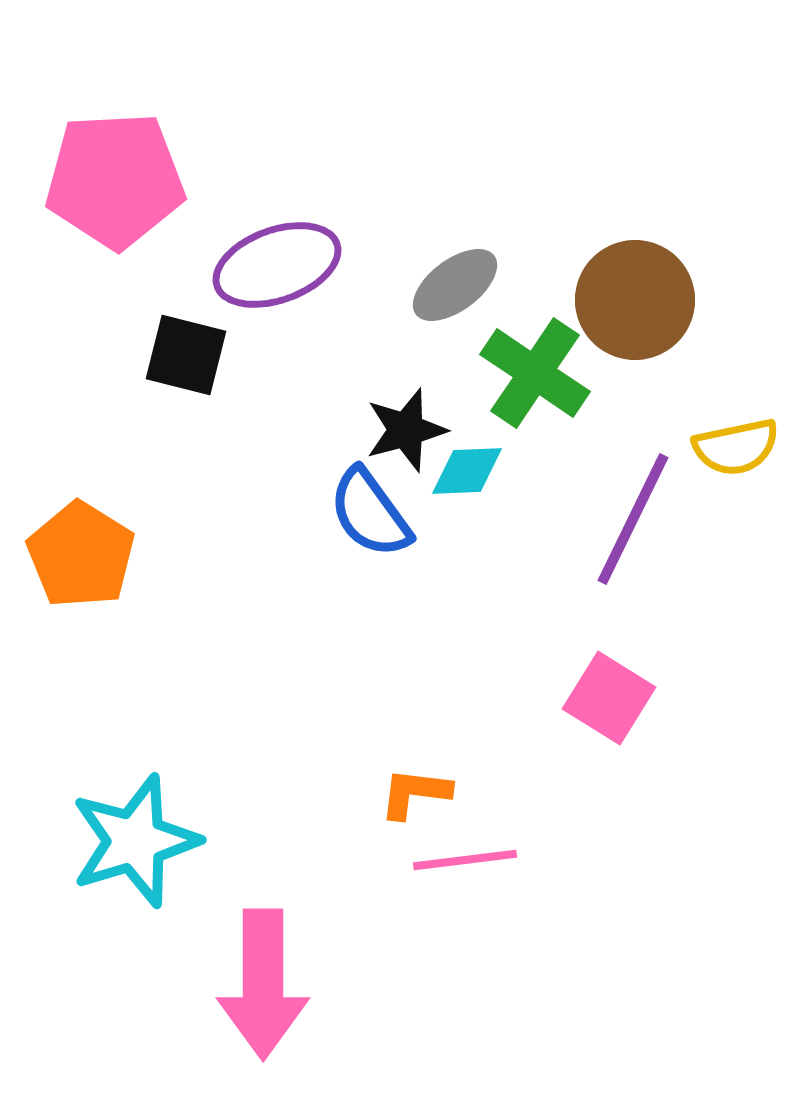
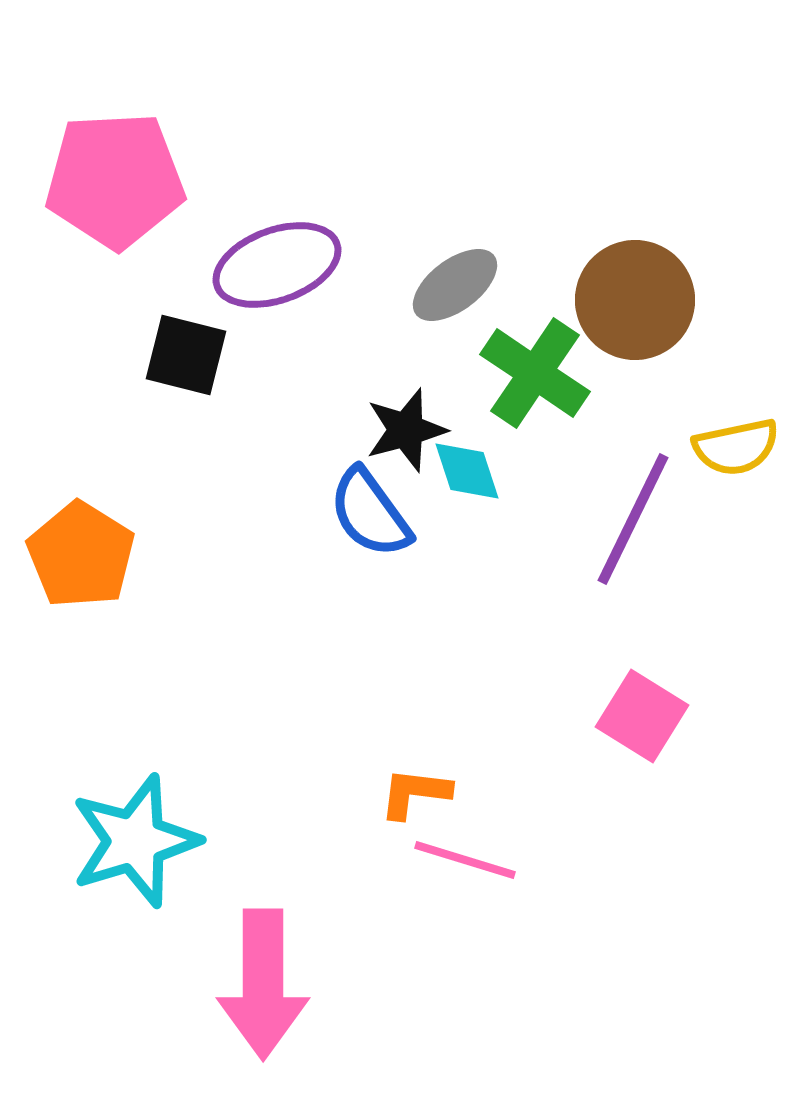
cyan diamond: rotated 74 degrees clockwise
pink square: moved 33 px right, 18 px down
pink line: rotated 24 degrees clockwise
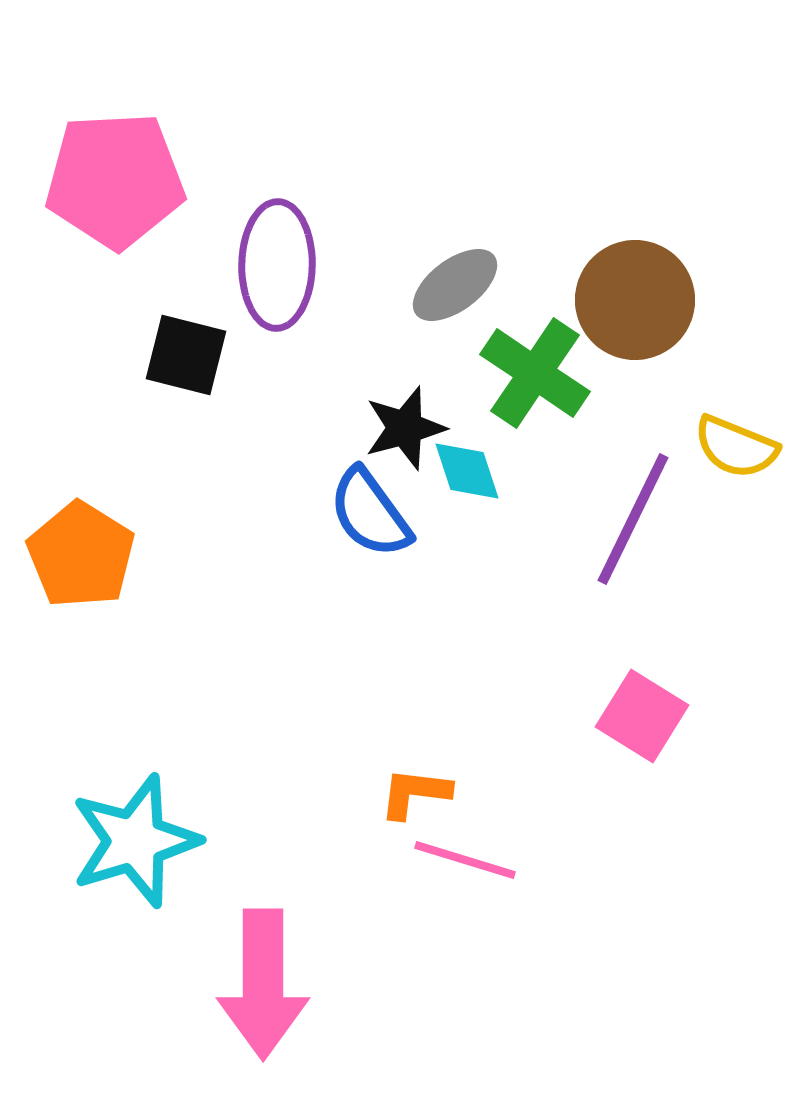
purple ellipse: rotated 69 degrees counterclockwise
black star: moved 1 px left, 2 px up
yellow semicircle: rotated 34 degrees clockwise
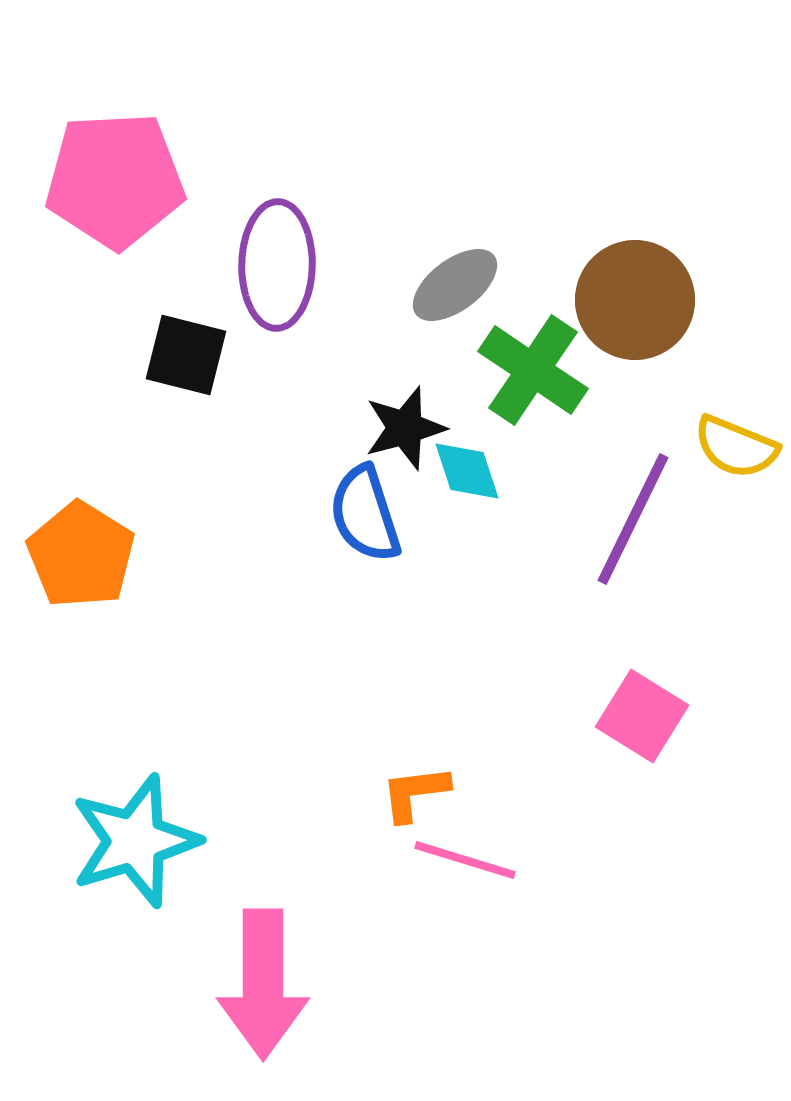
green cross: moved 2 px left, 3 px up
blue semicircle: moved 5 px left, 1 px down; rotated 18 degrees clockwise
orange L-shape: rotated 14 degrees counterclockwise
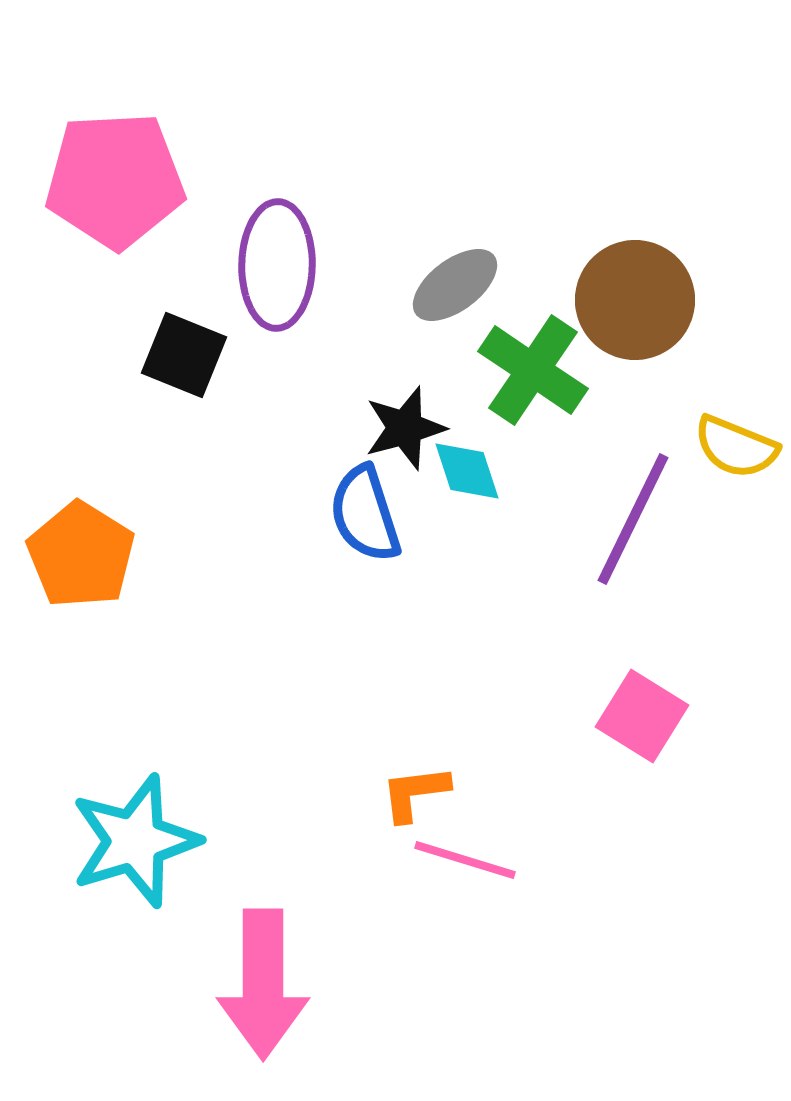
black square: moved 2 px left; rotated 8 degrees clockwise
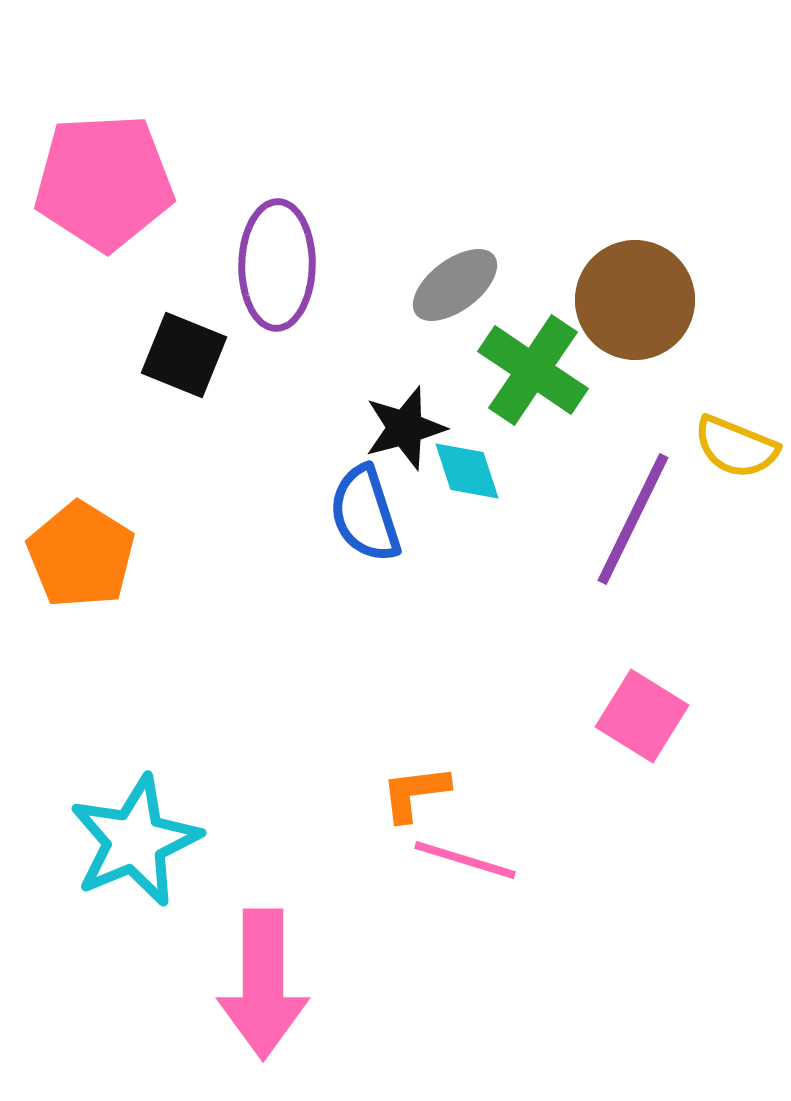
pink pentagon: moved 11 px left, 2 px down
cyan star: rotated 6 degrees counterclockwise
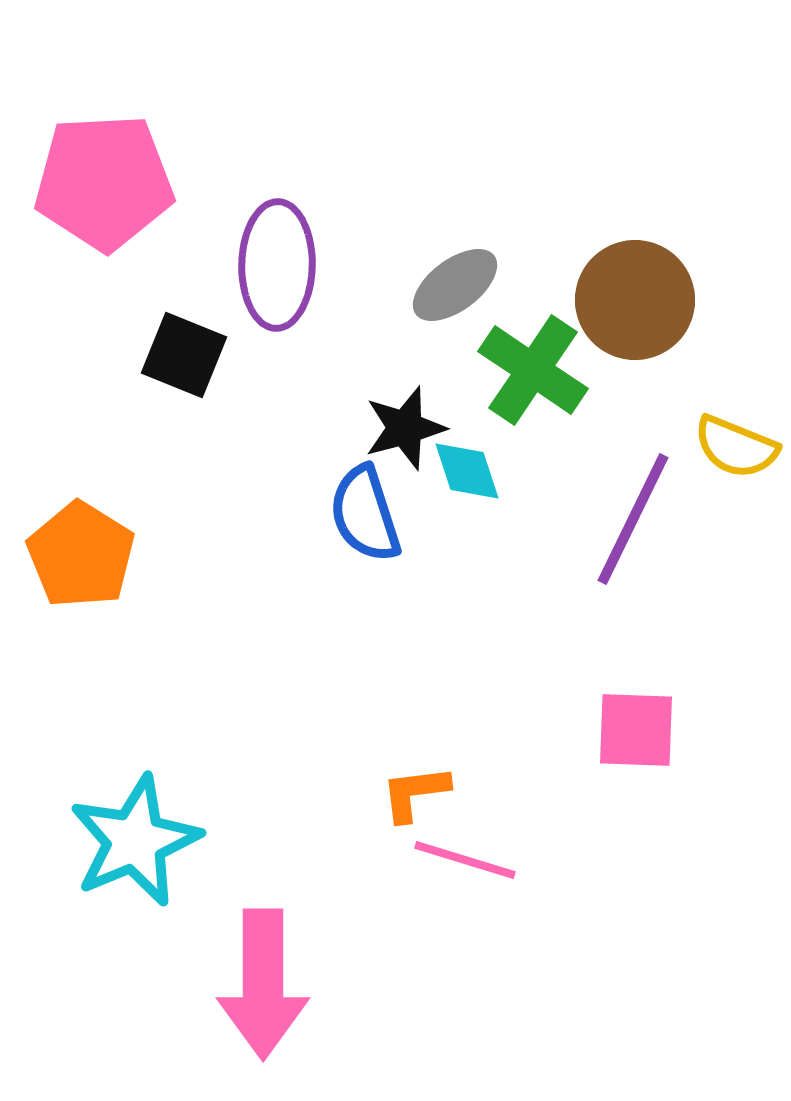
pink square: moved 6 px left, 14 px down; rotated 30 degrees counterclockwise
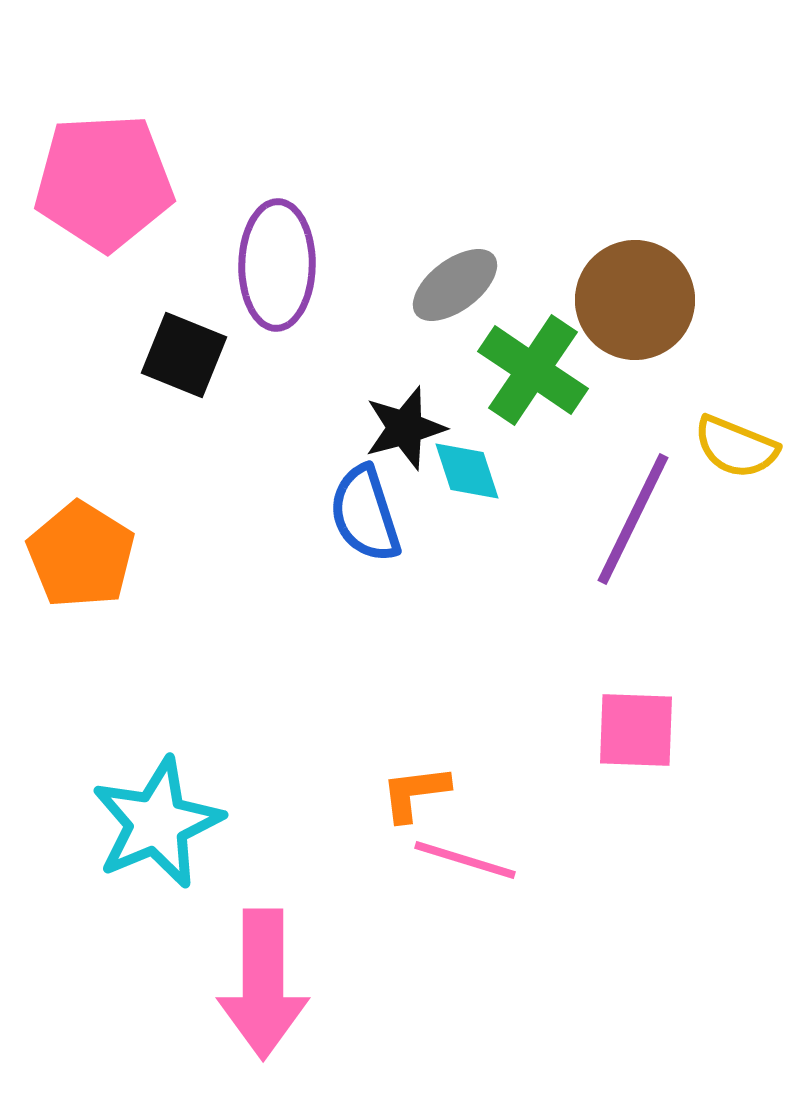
cyan star: moved 22 px right, 18 px up
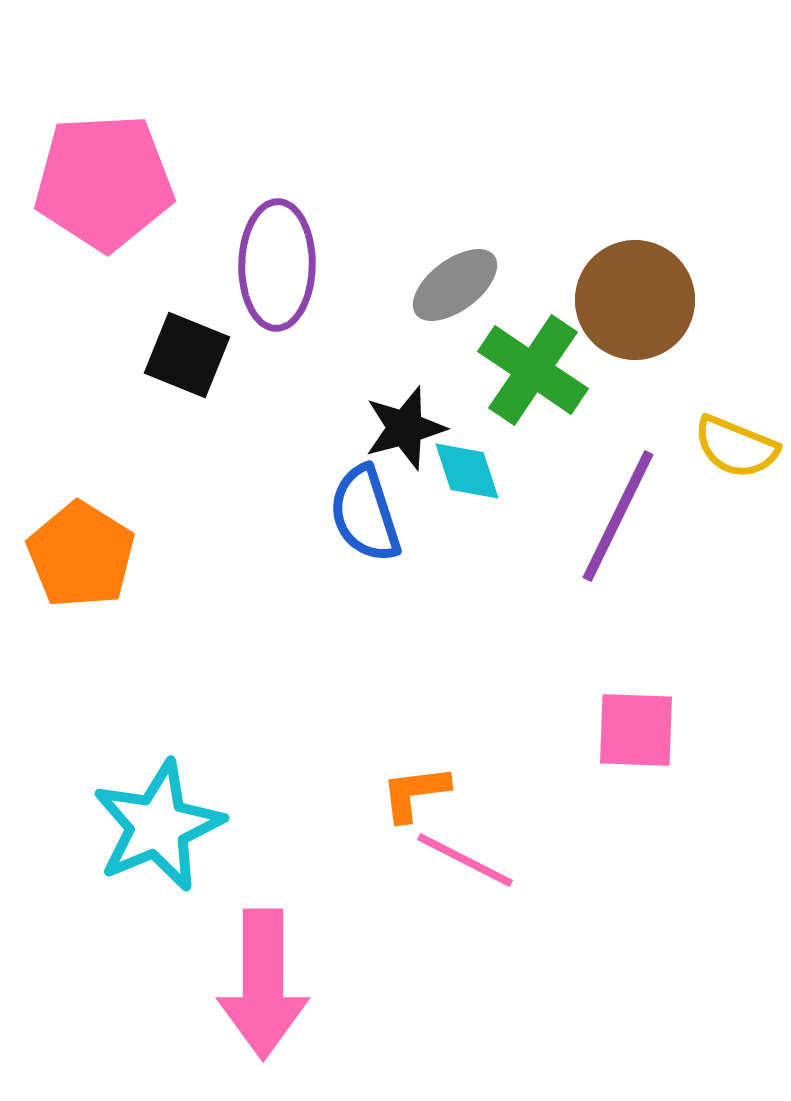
black square: moved 3 px right
purple line: moved 15 px left, 3 px up
cyan star: moved 1 px right, 3 px down
pink line: rotated 10 degrees clockwise
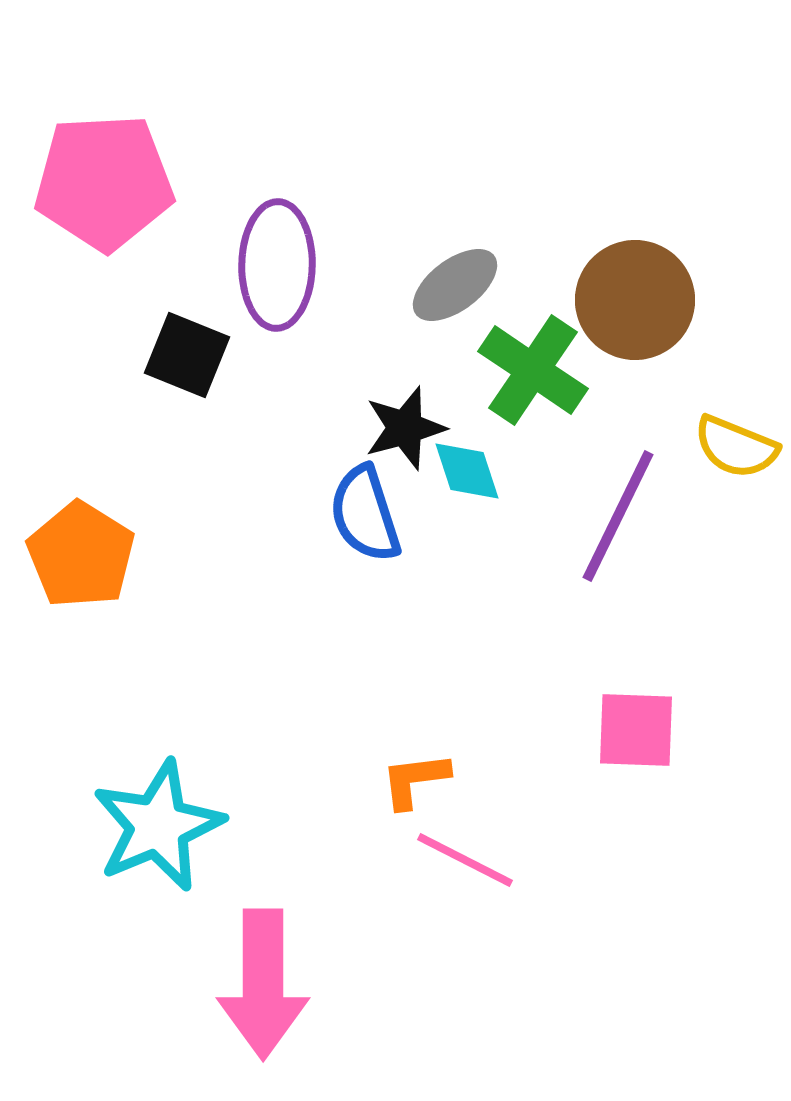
orange L-shape: moved 13 px up
